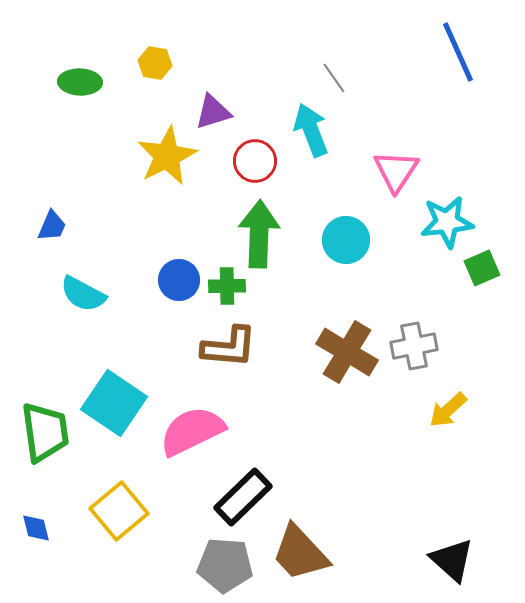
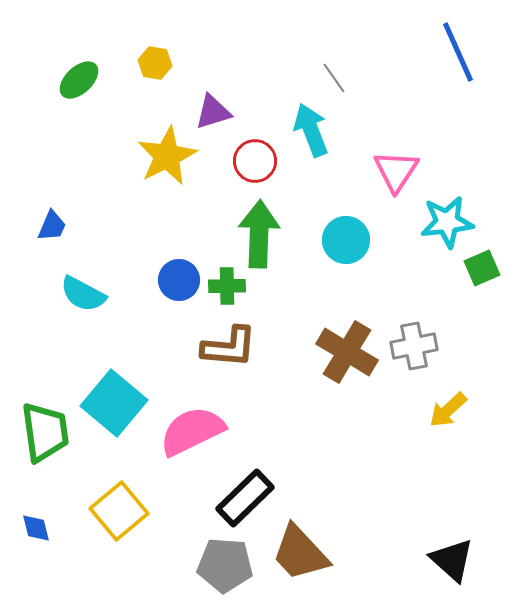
green ellipse: moved 1 px left, 2 px up; rotated 45 degrees counterclockwise
cyan square: rotated 6 degrees clockwise
black rectangle: moved 2 px right, 1 px down
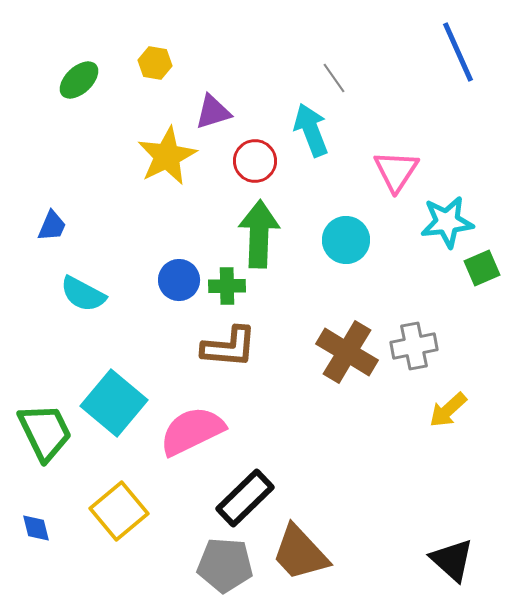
green trapezoid: rotated 18 degrees counterclockwise
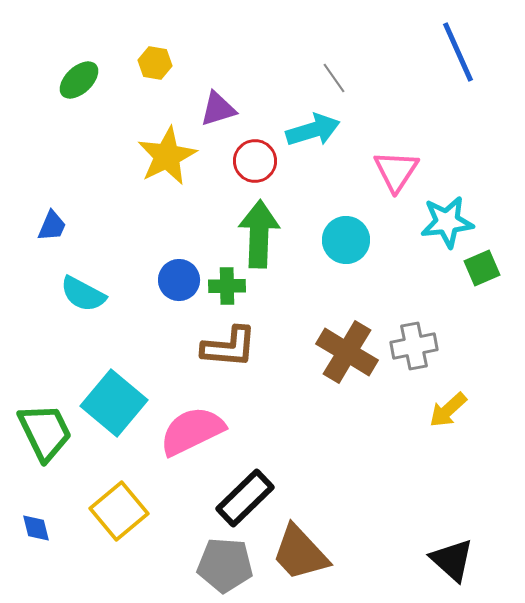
purple triangle: moved 5 px right, 3 px up
cyan arrow: moved 2 px right; rotated 94 degrees clockwise
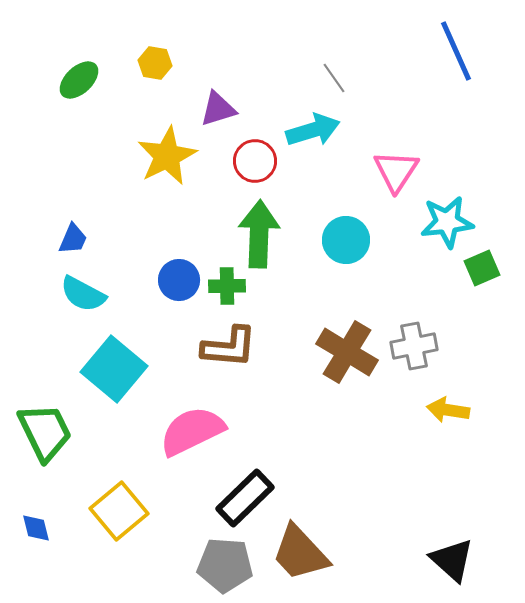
blue line: moved 2 px left, 1 px up
blue trapezoid: moved 21 px right, 13 px down
cyan square: moved 34 px up
yellow arrow: rotated 51 degrees clockwise
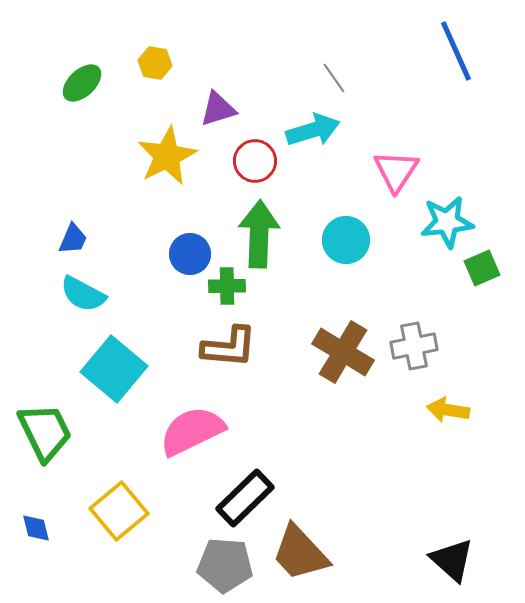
green ellipse: moved 3 px right, 3 px down
blue circle: moved 11 px right, 26 px up
brown cross: moved 4 px left
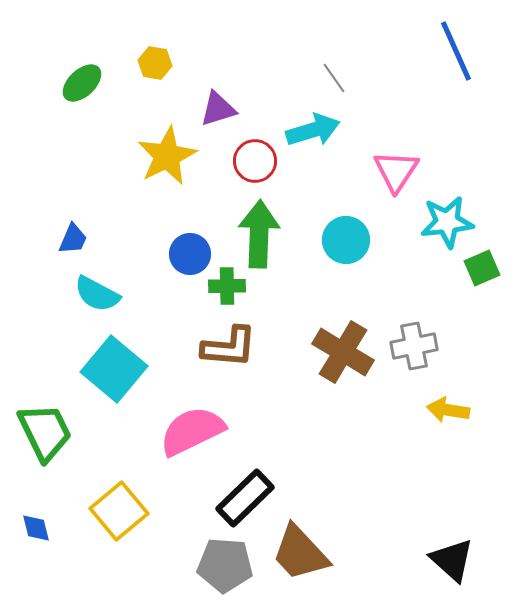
cyan semicircle: moved 14 px right
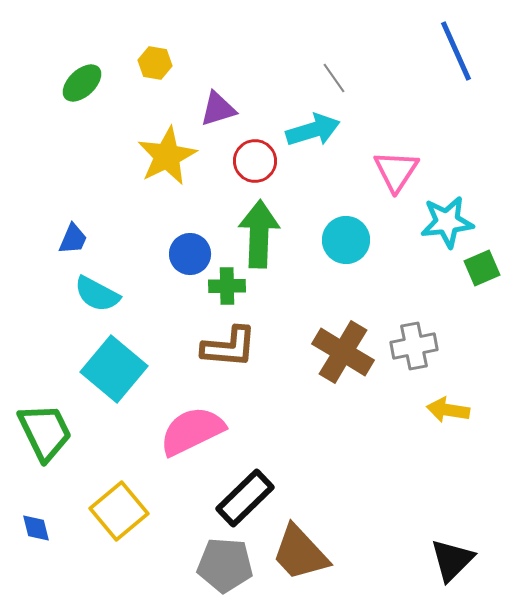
black triangle: rotated 33 degrees clockwise
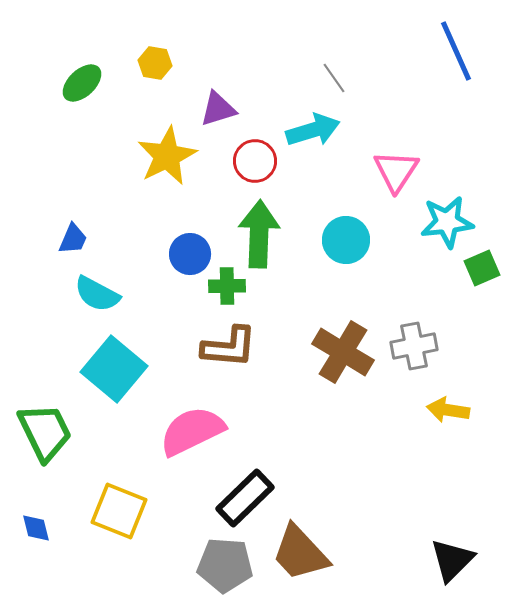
yellow square: rotated 28 degrees counterclockwise
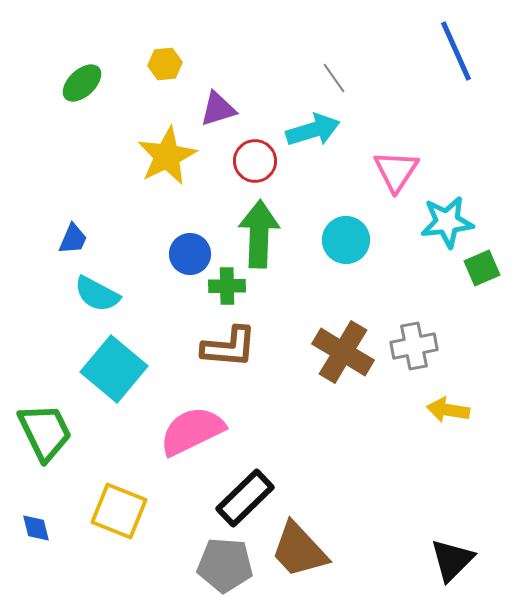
yellow hexagon: moved 10 px right, 1 px down; rotated 16 degrees counterclockwise
brown trapezoid: moved 1 px left, 3 px up
